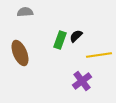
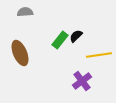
green rectangle: rotated 18 degrees clockwise
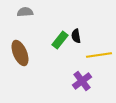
black semicircle: rotated 56 degrees counterclockwise
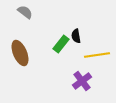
gray semicircle: rotated 42 degrees clockwise
green rectangle: moved 1 px right, 4 px down
yellow line: moved 2 px left
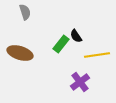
gray semicircle: rotated 35 degrees clockwise
black semicircle: rotated 24 degrees counterclockwise
brown ellipse: rotated 50 degrees counterclockwise
purple cross: moved 2 px left, 1 px down
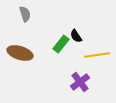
gray semicircle: moved 2 px down
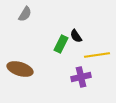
gray semicircle: rotated 49 degrees clockwise
green rectangle: rotated 12 degrees counterclockwise
brown ellipse: moved 16 px down
purple cross: moved 1 px right, 5 px up; rotated 24 degrees clockwise
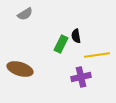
gray semicircle: rotated 28 degrees clockwise
black semicircle: rotated 24 degrees clockwise
